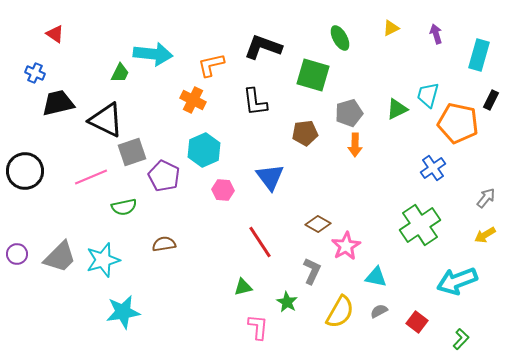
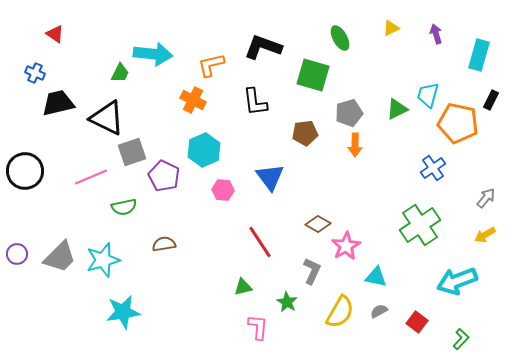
black triangle at (106, 120): moved 1 px right, 2 px up
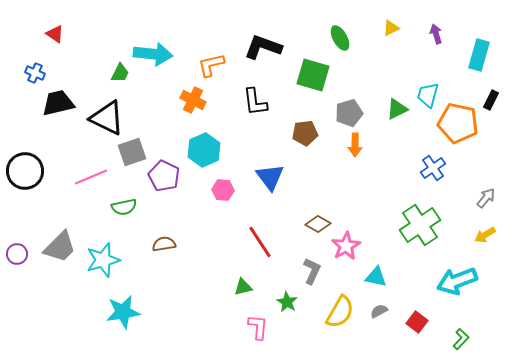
gray trapezoid at (60, 257): moved 10 px up
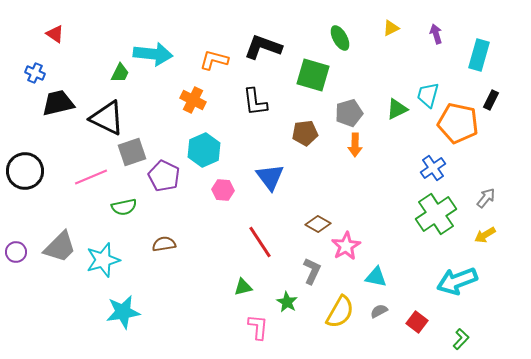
orange L-shape at (211, 65): moved 3 px right, 5 px up; rotated 28 degrees clockwise
green cross at (420, 225): moved 16 px right, 11 px up
purple circle at (17, 254): moved 1 px left, 2 px up
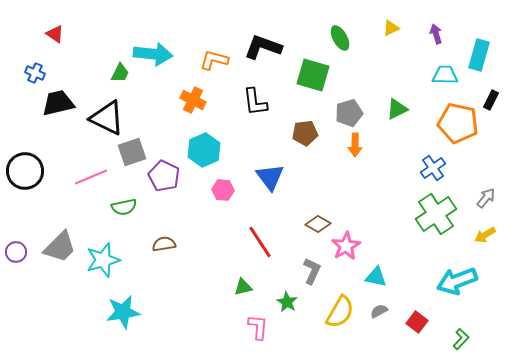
cyan trapezoid at (428, 95): moved 17 px right, 20 px up; rotated 76 degrees clockwise
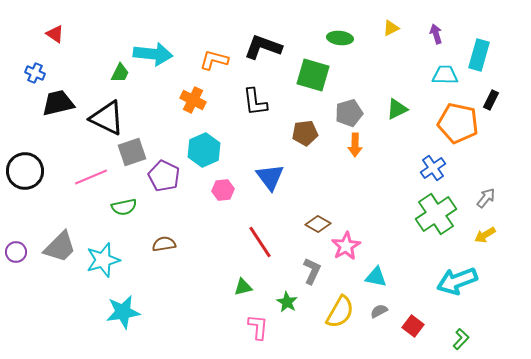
green ellipse at (340, 38): rotated 55 degrees counterclockwise
pink hexagon at (223, 190): rotated 10 degrees counterclockwise
red square at (417, 322): moved 4 px left, 4 px down
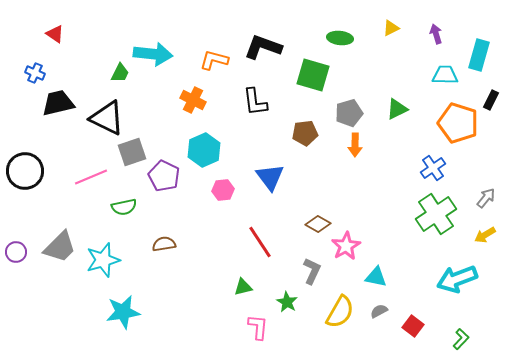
orange pentagon at (458, 123): rotated 6 degrees clockwise
cyan arrow at (457, 281): moved 2 px up
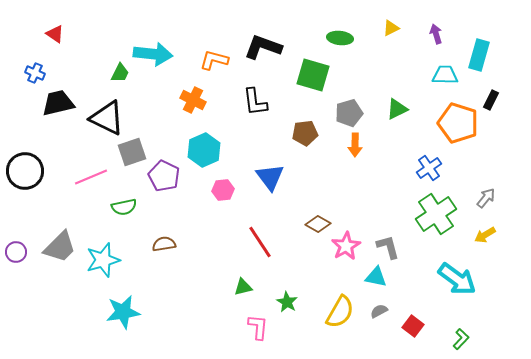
blue cross at (433, 168): moved 4 px left
gray L-shape at (312, 271): moved 76 px right, 24 px up; rotated 40 degrees counterclockwise
cyan arrow at (457, 279): rotated 123 degrees counterclockwise
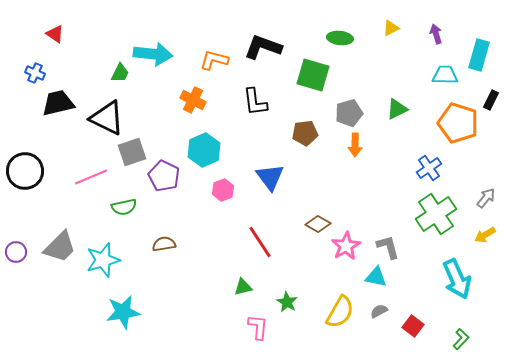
pink hexagon at (223, 190): rotated 15 degrees counterclockwise
cyan arrow at (457, 279): rotated 30 degrees clockwise
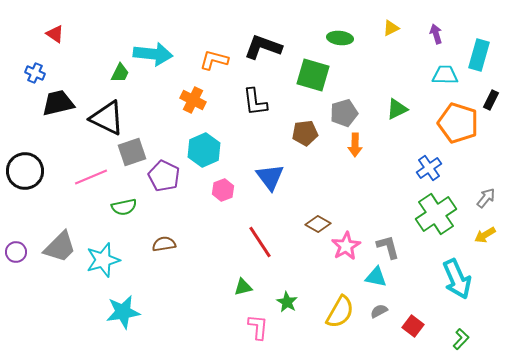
gray pentagon at (349, 113): moved 5 px left
